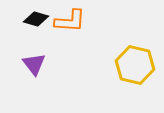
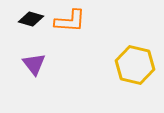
black diamond: moved 5 px left
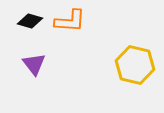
black diamond: moved 1 px left, 2 px down
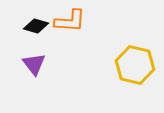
black diamond: moved 6 px right, 5 px down
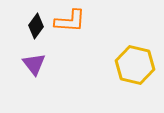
black diamond: rotated 70 degrees counterclockwise
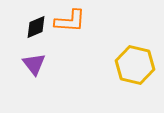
black diamond: moved 1 px down; rotated 30 degrees clockwise
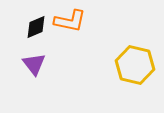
orange L-shape: rotated 8 degrees clockwise
